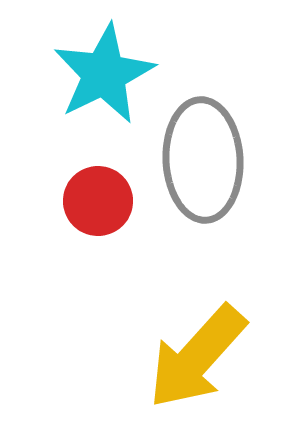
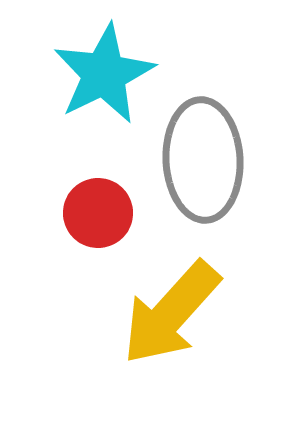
red circle: moved 12 px down
yellow arrow: moved 26 px left, 44 px up
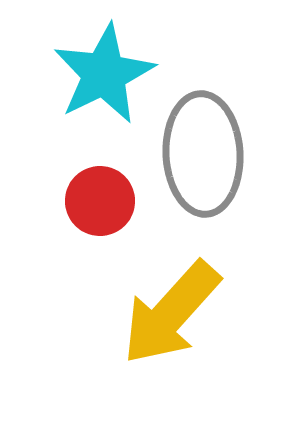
gray ellipse: moved 6 px up
red circle: moved 2 px right, 12 px up
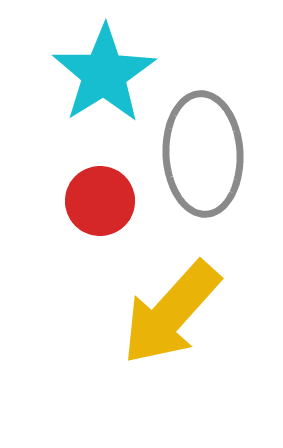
cyan star: rotated 6 degrees counterclockwise
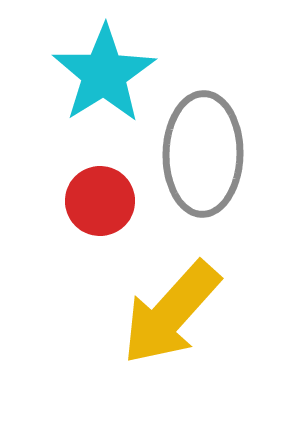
gray ellipse: rotated 4 degrees clockwise
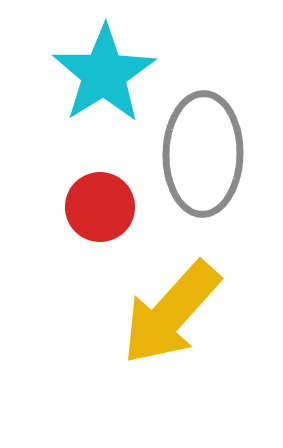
red circle: moved 6 px down
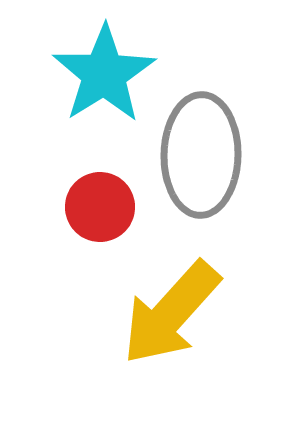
gray ellipse: moved 2 px left, 1 px down
